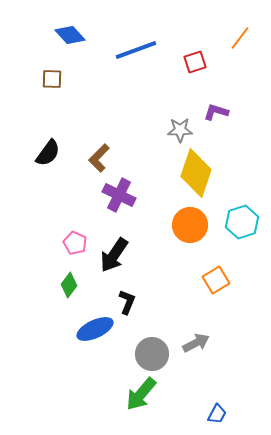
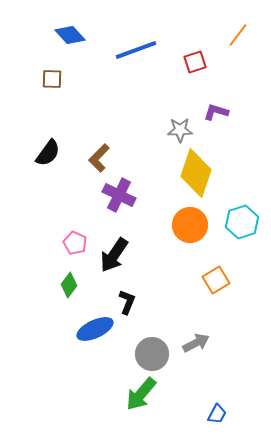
orange line: moved 2 px left, 3 px up
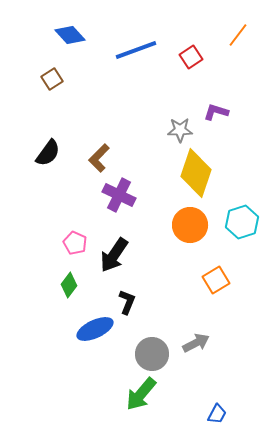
red square: moved 4 px left, 5 px up; rotated 15 degrees counterclockwise
brown square: rotated 35 degrees counterclockwise
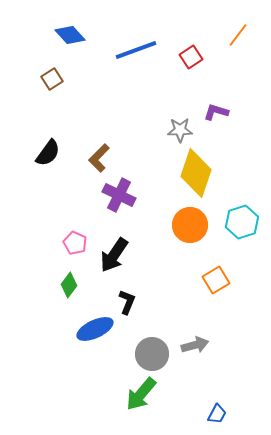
gray arrow: moved 1 px left, 2 px down; rotated 12 degrees clockwise
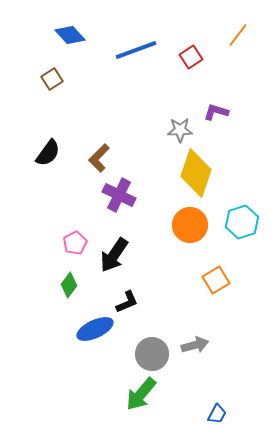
pink pentagon: rotated 20 degrees clockwise
black L-shape: rotated 45 degrees clockwise
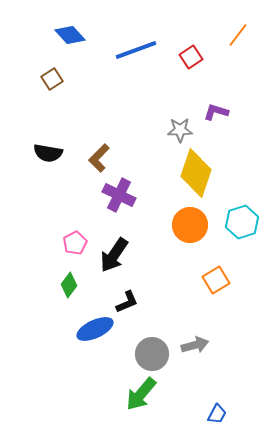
black semicircle: rotated 64 degrees clockwise
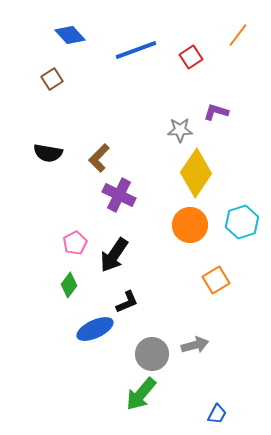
yellow diamond: rotated 15 degrees clockwise
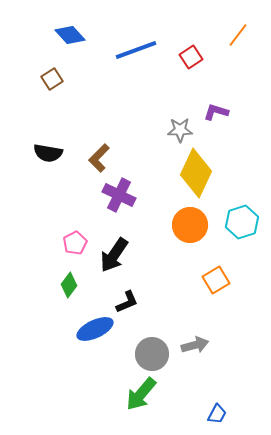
yellow diamond: rotated 9 degrees counterclockwise
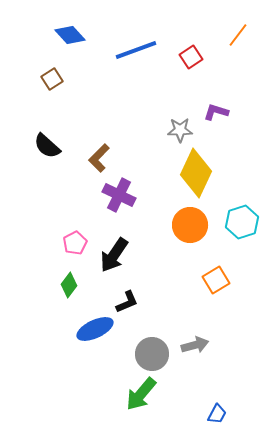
black semicircle: moved 1 px left, 7 px up; rotated 32 degrees clockwise
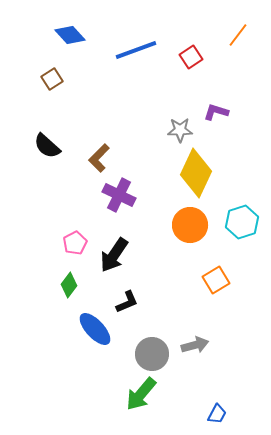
blue ellipse: rotated 72 degrees clockwise
